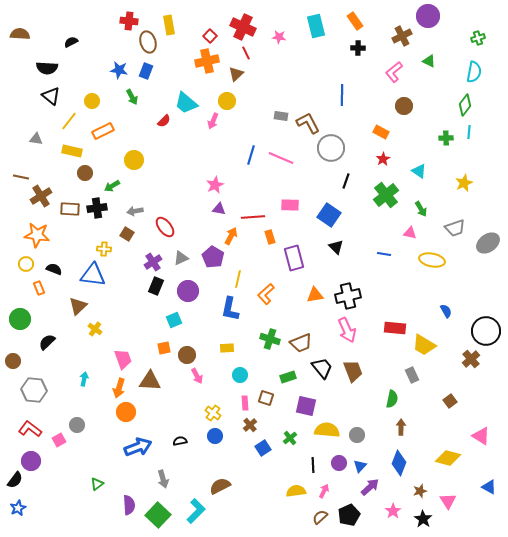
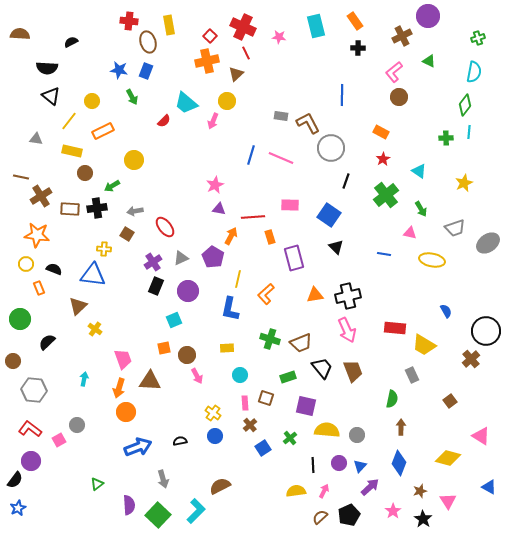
brown circle at (404, 106): moved 5 px left, 9 px up
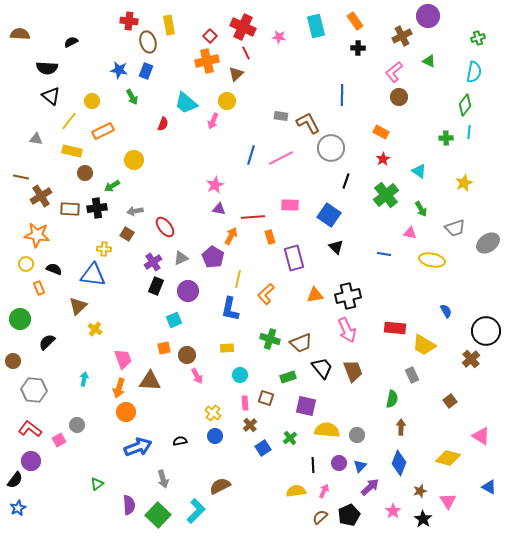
red semicircle at (164, 121): moved 1 px left, 3 px down; rotated 24 degrees counterclockwise
pink line at (281, 158): rotated 50 degrees counterclockwise
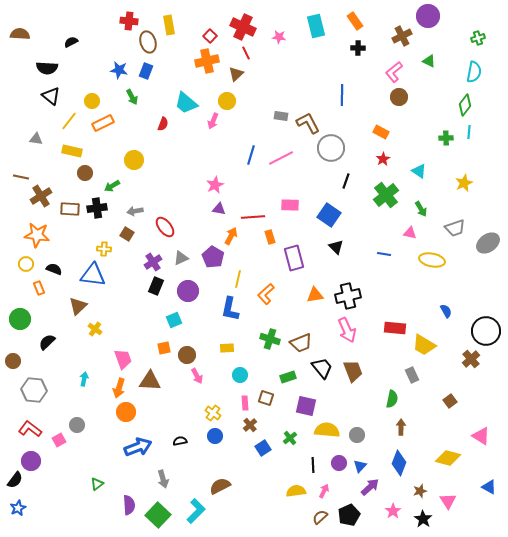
orange rectangle at (103, 131): moved 8 px up
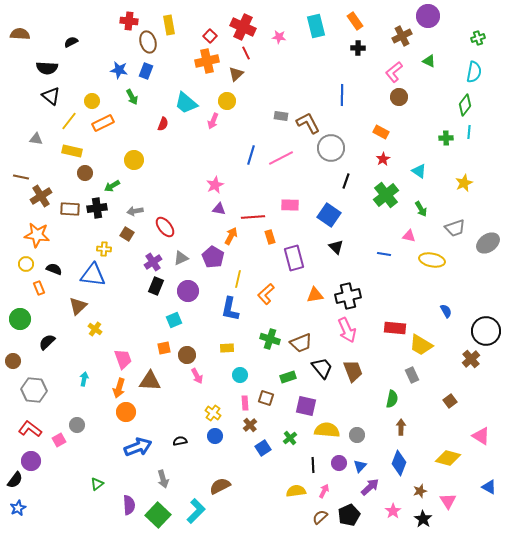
pink triangle at (410, 233): moved 1 px left, 3 px down
yellow trapezoid at (424, 345): moved 3 px left
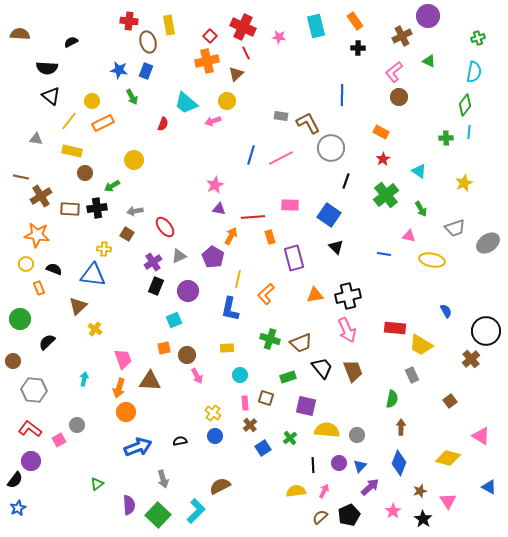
pink arrow at (213, 121): rotated 49 degrees clockwise
gray triangle at (181, 258): moved 2 px left, 2 px up
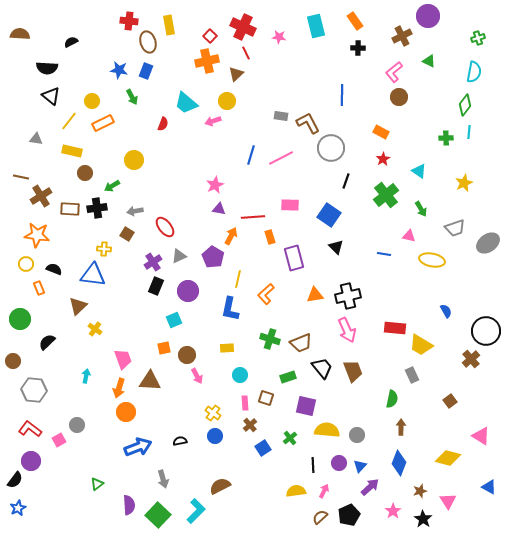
cyan arrow at (84, 379): moved 2 px right, 3 px up
